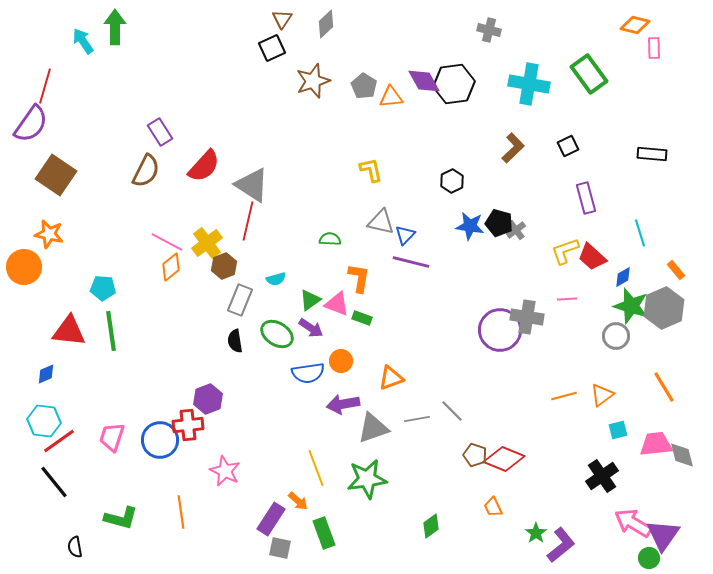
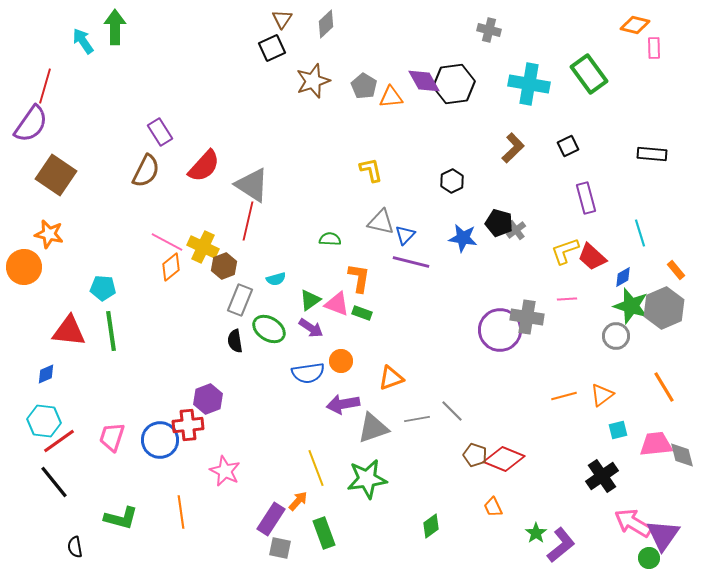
blue star at (470, 226): moved 7 px left, 12 px down
yellow cross at (207, 243): moved 4 px left, 4 px down; rotated 28 degrees counterclockwise
green rectangle at (362, 318): moved 5 px up
green ellipse at (277, 334): moved 8 px left, 5 px up
orange arrow at (298, 501): rotated 90 degrees counterclockwise
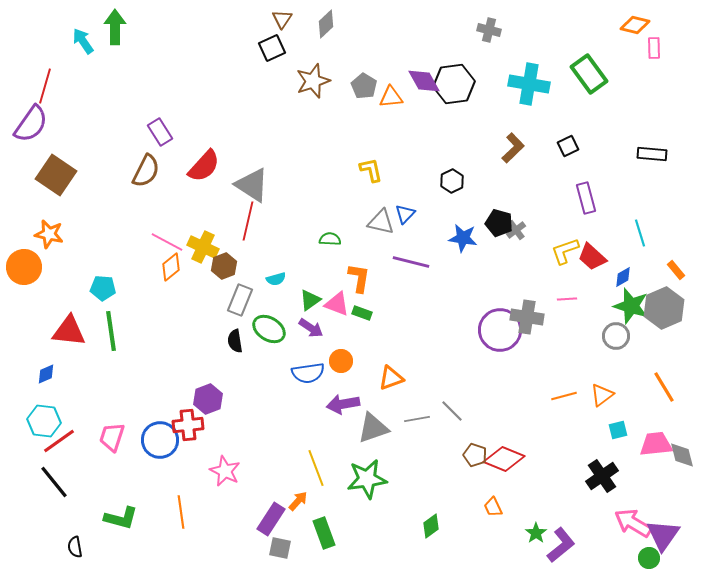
blue triangle at (405, 235): moved 21 px up
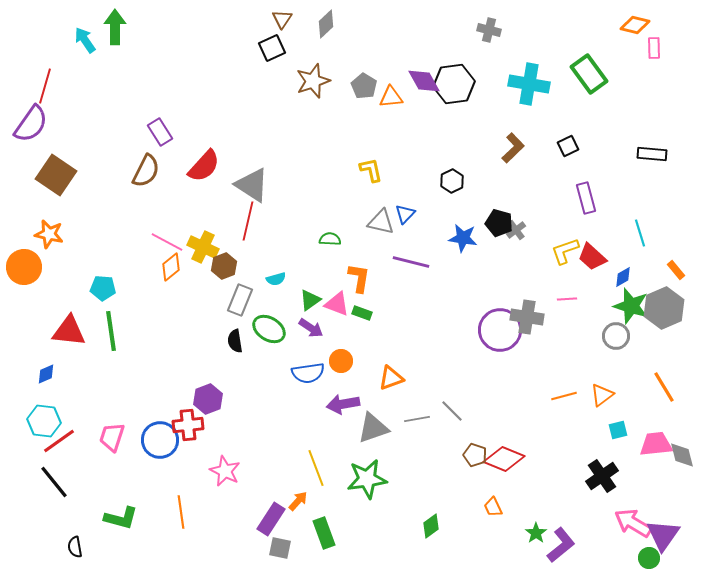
cyan arrow at (83, 41): moved 2 px right, 1 px up
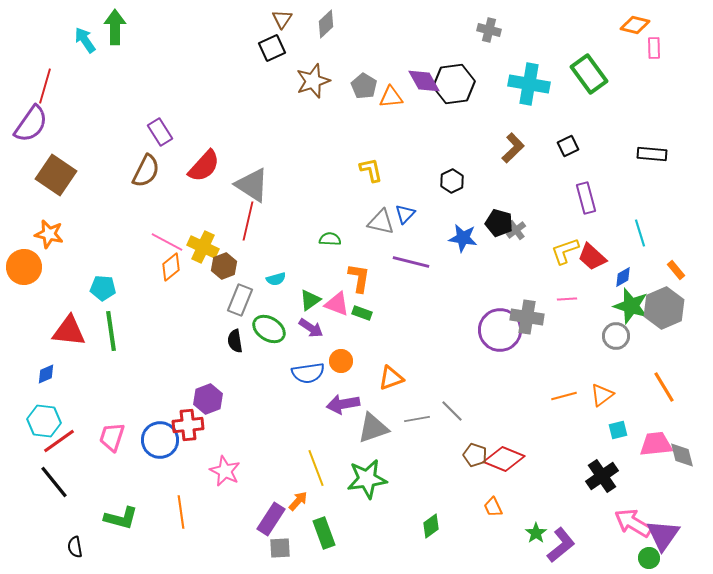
gray square at (280, 548): rotated 15 degrees counterclockwise
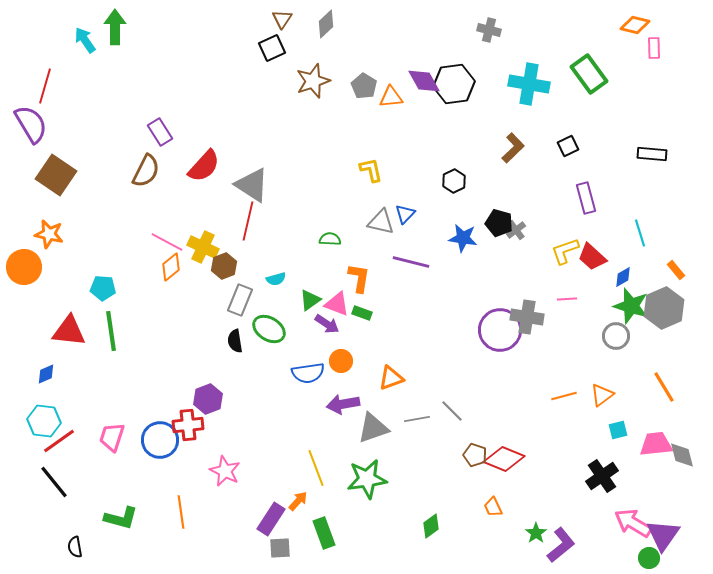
purple semicircle at (31, 124): rotated 66 degrees counterclockwise
black hexagon at (452, 181): moved 2 px right
purple arrow at (311, 328): moved 16 px right, 4 px up
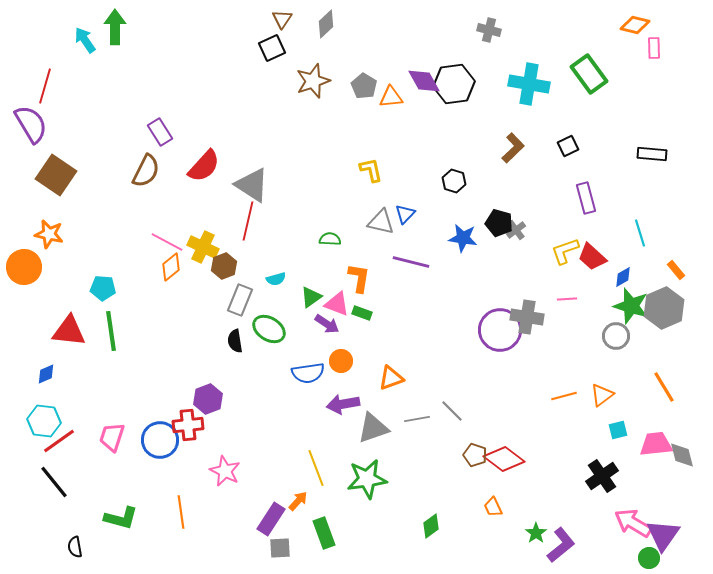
black hexagon at (454, 181): rotated 15 degrees counterclockwise
green triangle at (310, 300): moved 1 px right, 3 px up
red diamond at (504, 459): rotated 15 degrees clockwise
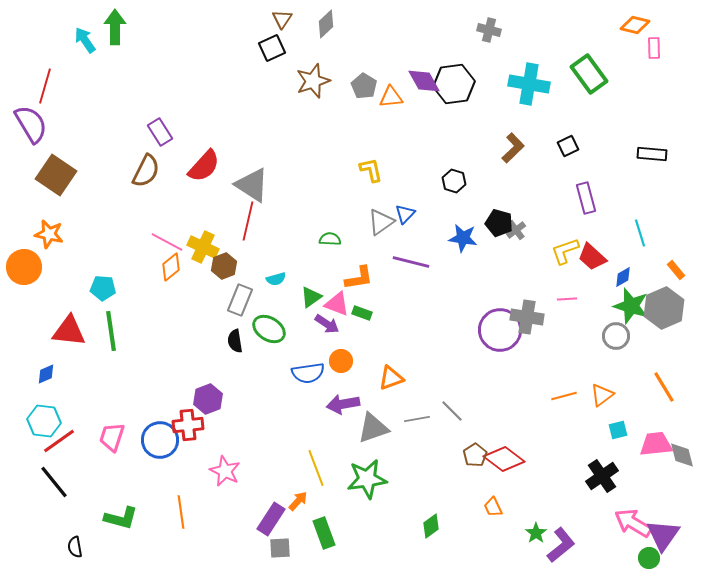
gray triangle at (381, 222): rotated 48 degrees counterclockwise
orange L-shape at (359, 278): rotated 72 degrees clockwise
brown pentagon at (475, 455): rotated 20 degrees clockwise
